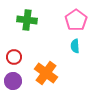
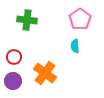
pink pentagon: moved 4 px right, 1 px up
orange cross: moved 1 px left
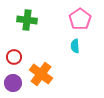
orange cross: moved 4 px left, 1 px down
purple circle: moved 2 px down
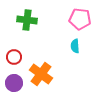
pink pentagon: rotated 30 degrees counterclockwise
purple circle: moved 1 px right
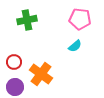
green cross: rotated 18 degrees counterclockwise
cyan semicircle: rotated 128 degrees counterclockwise
red circle: moved 5 px down
purple circle: moved 1 px right, 4 px down
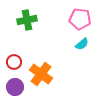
cyan semicircle: moved 7 px right, 2 px up
